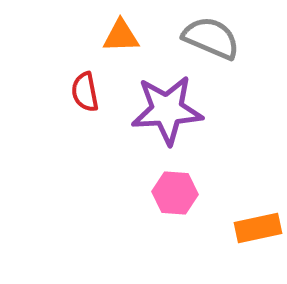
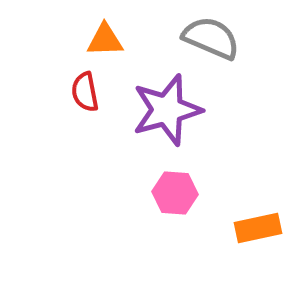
orange triangle: moved 16 px left, 4 px down
purple star: rotated 12 degrees counterclockwise
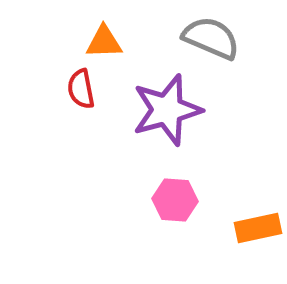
orange triangle: moved 1 px left, 2 px down
red semicircle: moved 4 px left, 3 px up
pink hexagon: moved 7 px down
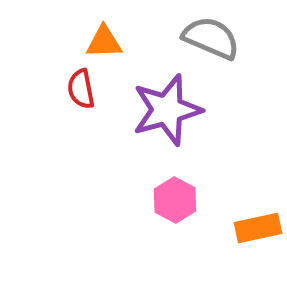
pink hexagon: rotated 24 degrees clockwise
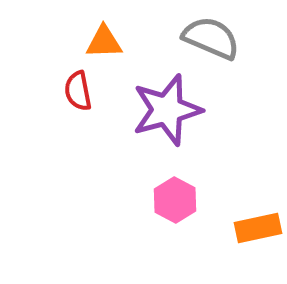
red semicircle: moved 3 px left, 2 px down
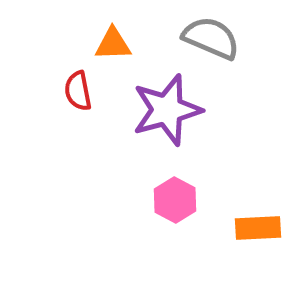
orange triangle: moved 9 px right, 2 px down
orange rectangle: rotated 9 degrees clockwise
